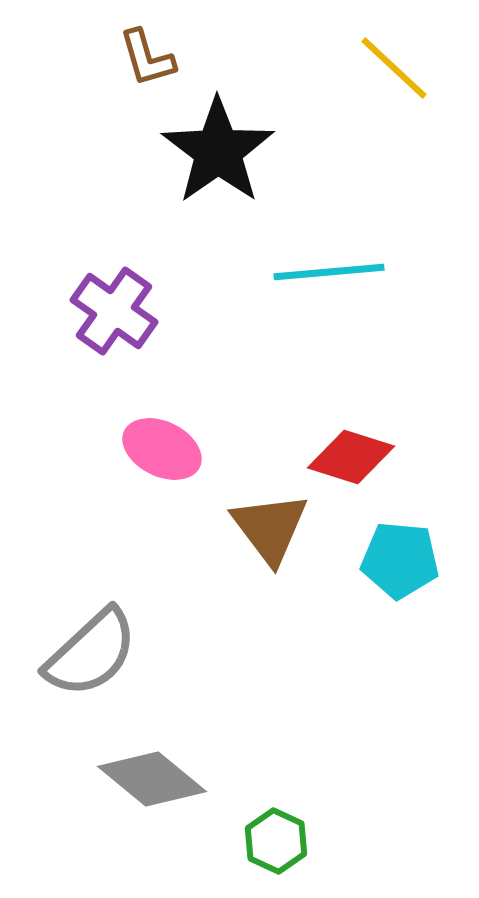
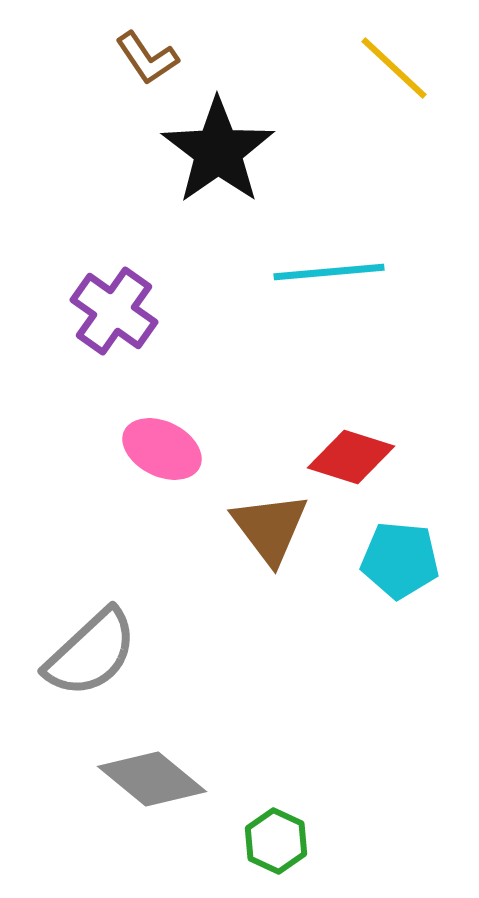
brown L-shape: rotated 18 degrees counterclockwise
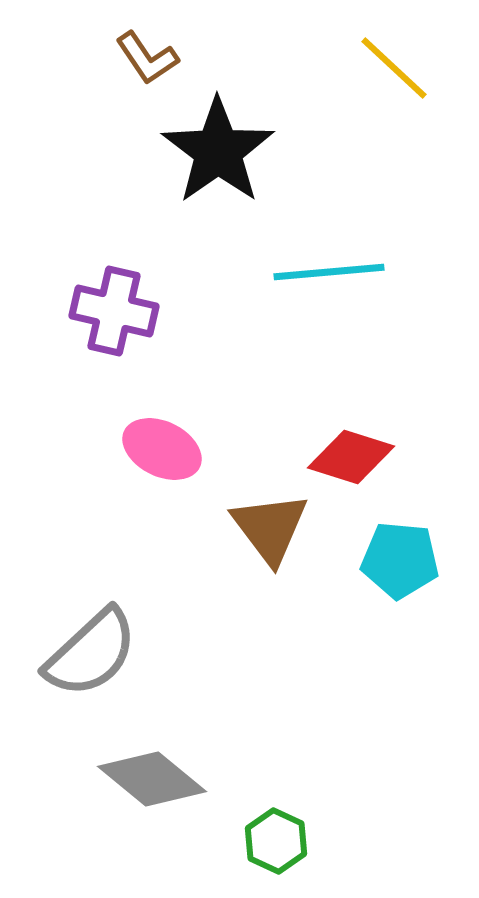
purple cross: rotated 22 degrees counterclockwise
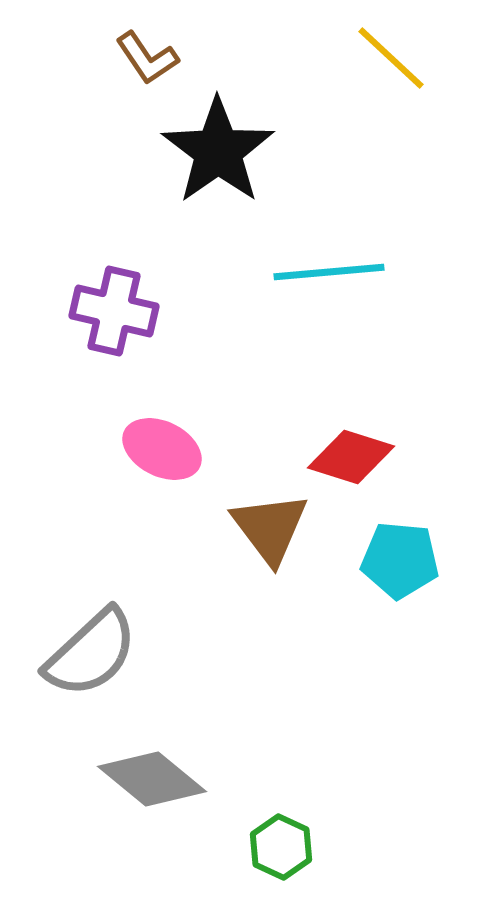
yellow line: moved 3 px left, 10 px up
green hexagon: moved 5 px right, 6 px down
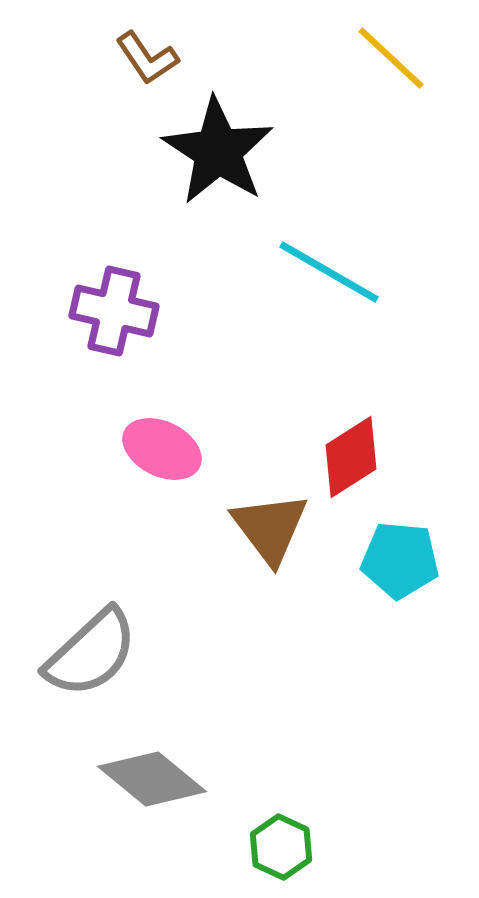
black star: rotated 4 degrees counterclockwise
cyan line: rotated 35 degrees clockwise
red diamond: rotated 50 degrees counterclockwise
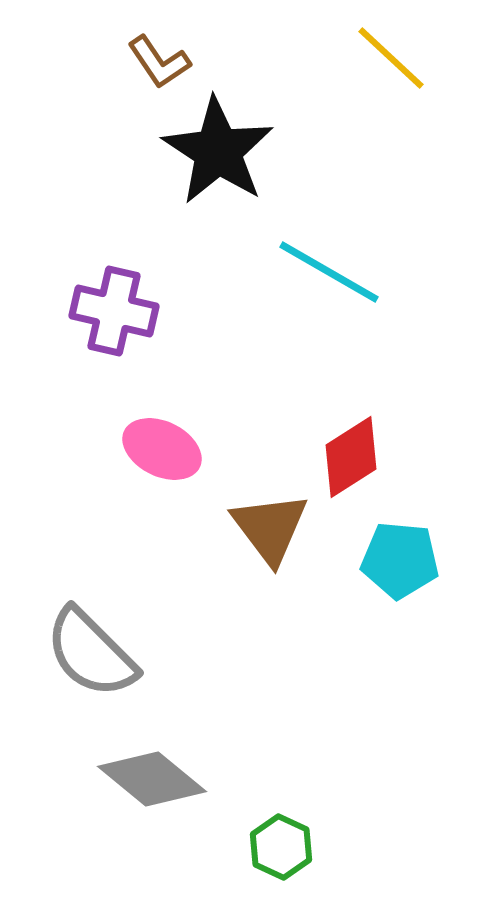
brown L-shape: moved 12 px right, 4 px down
gray semicircle: rotated 88 degrees clockwise
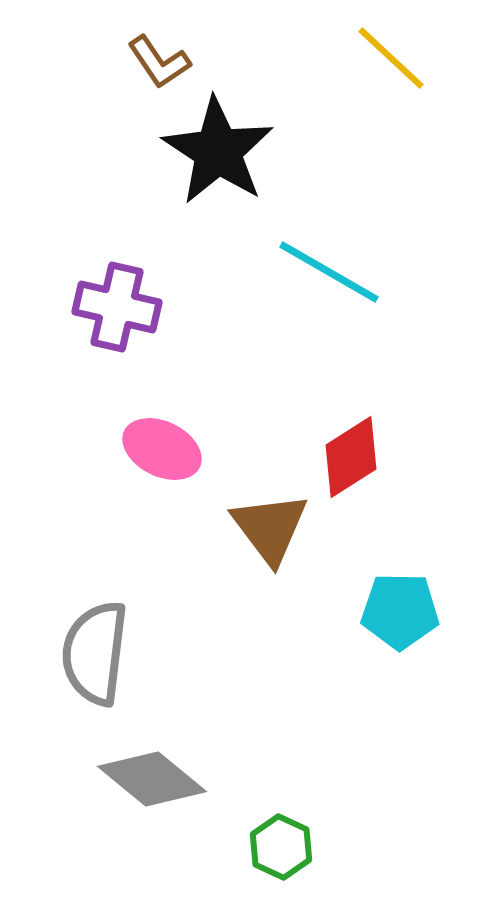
purple cross: moved 3 px right, 4 px up
cyan pentagon: moved 51 px down; rotated 4 degrees counterclockwise
gray semicircle: moved 4 px right; rotated 52 degrees clockwise
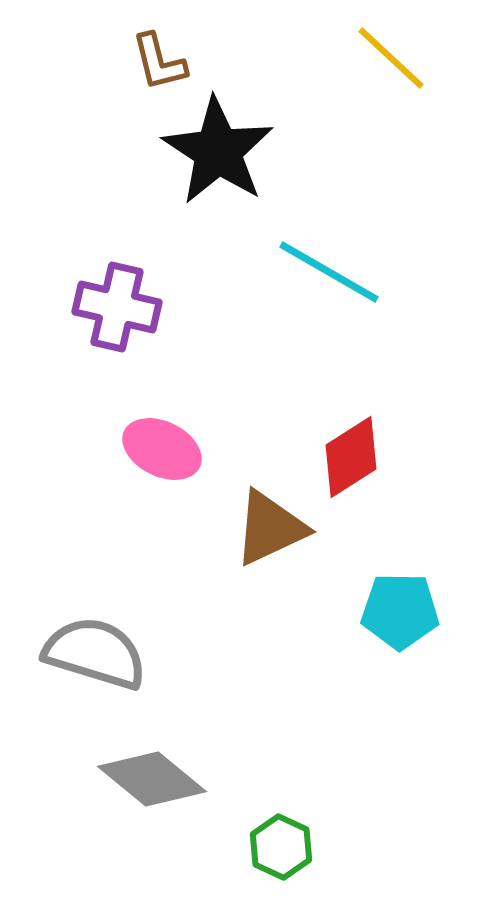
brown L-shape: rotated 20 degrees clockwise
brown triangle: rotated 42 degrees clockwise
gray semicircle: rotated 100 degrees clockwise
